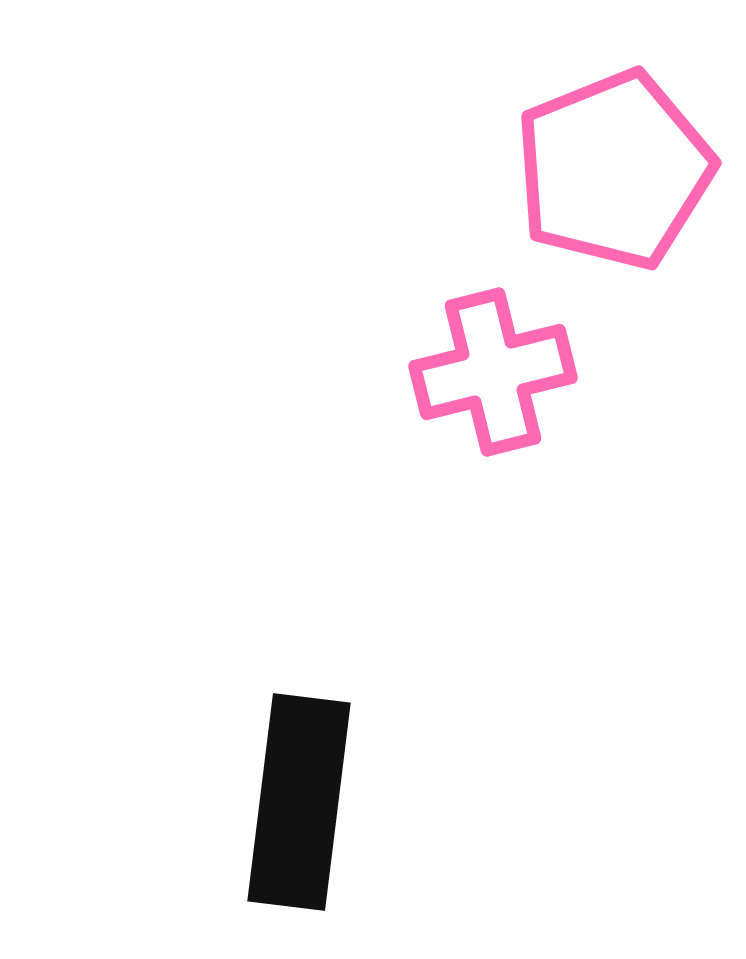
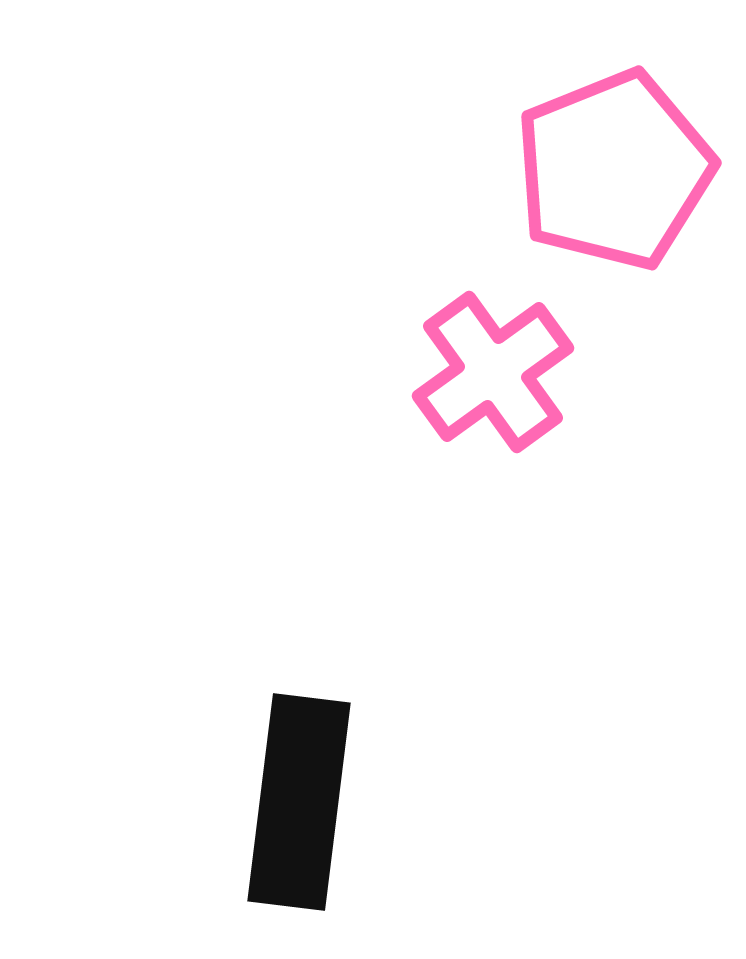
pink cross: rotated 22 degrees counterclockwise
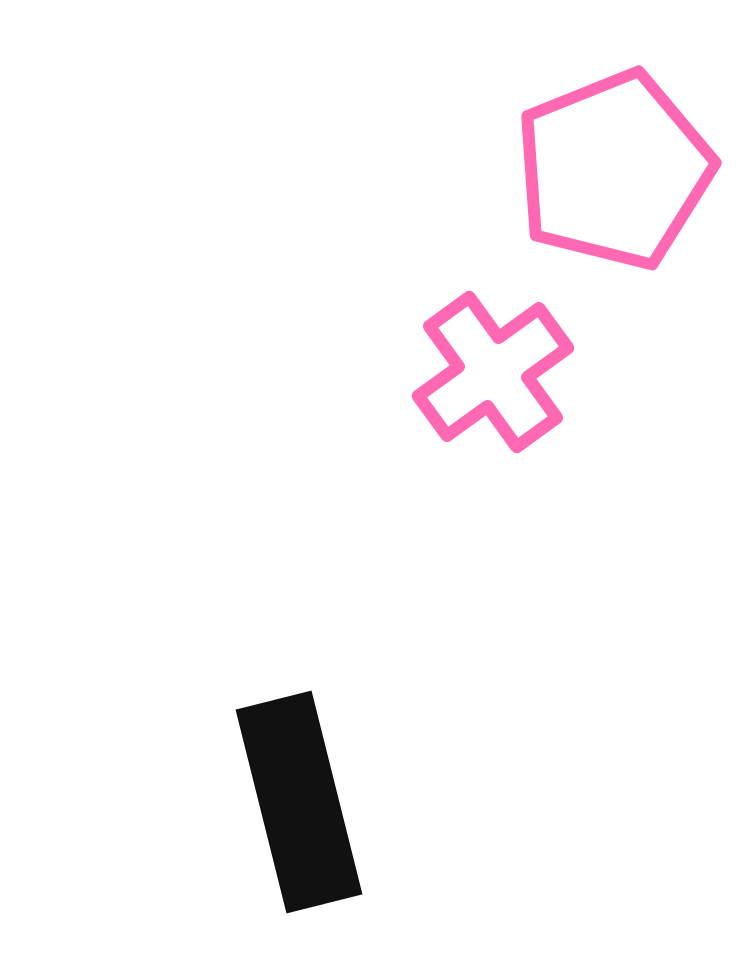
black rectangle: rotated 21 degrees counterclockwise
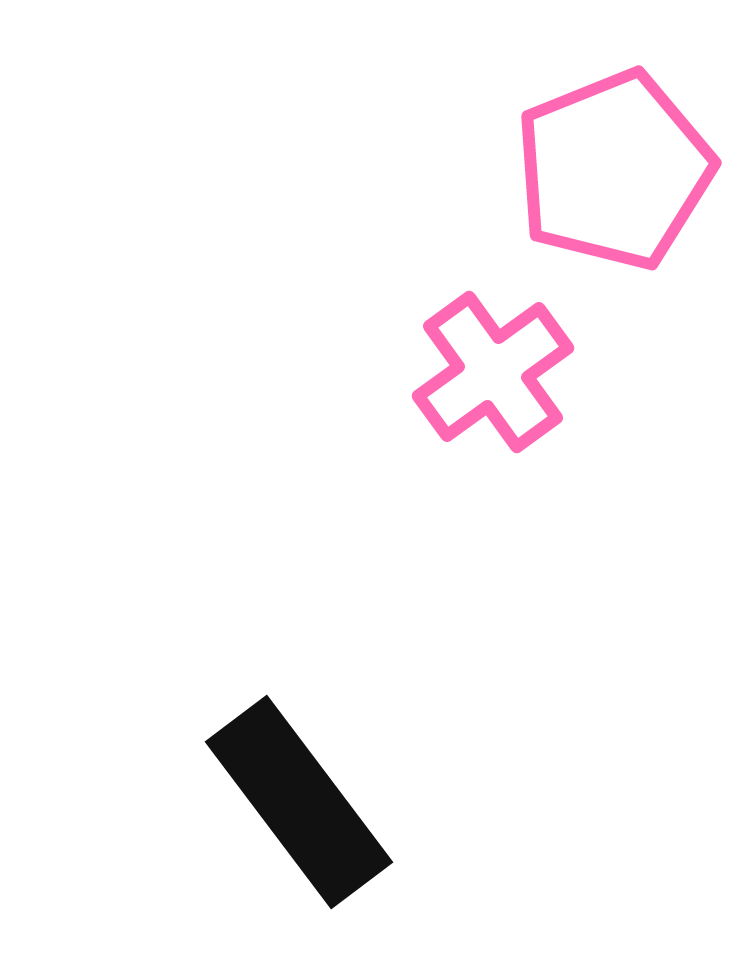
black rectangle: rotated 23 degrees counterclockwise
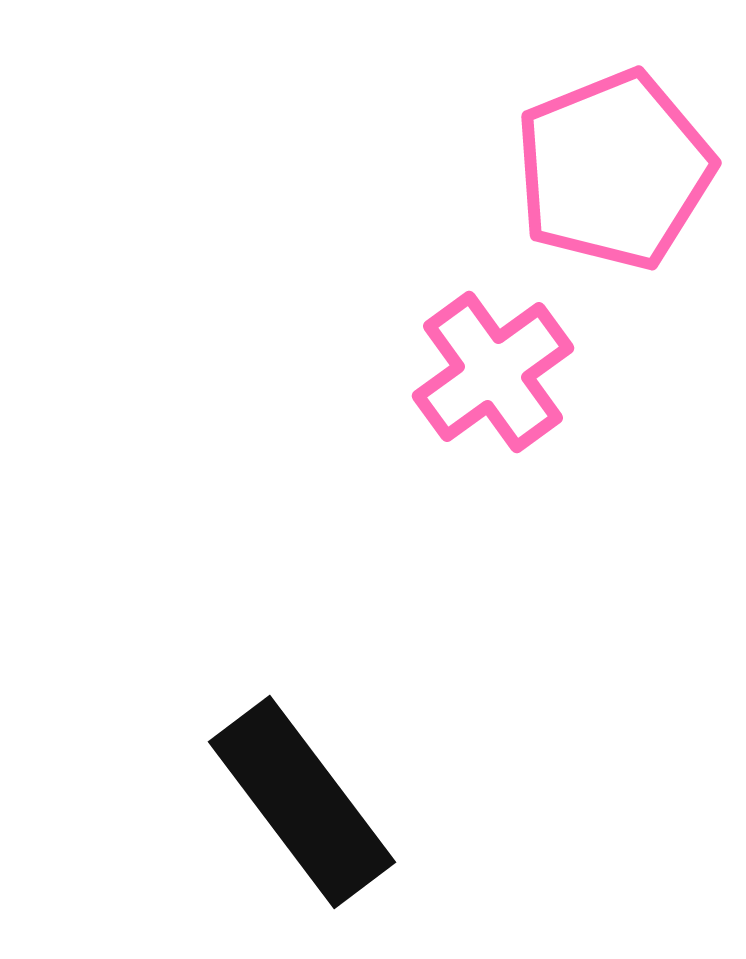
black rectangle: moved 3 px right
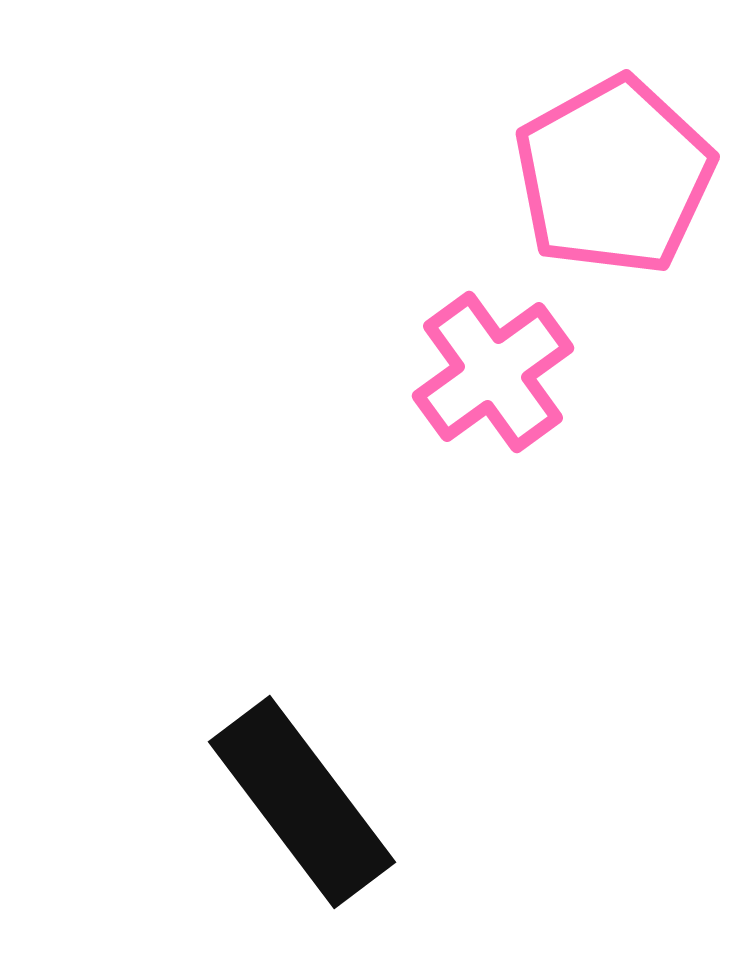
pink pentagon: moved 6 px down; rotated 7 degrees counterclockwise
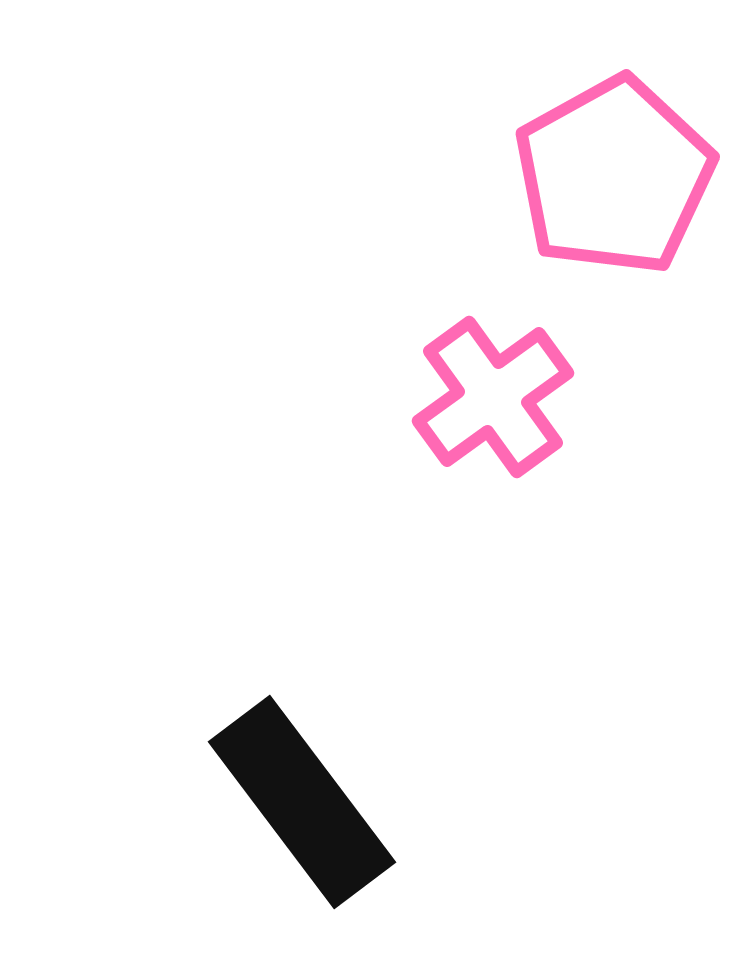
pink cross: moved 25 px down
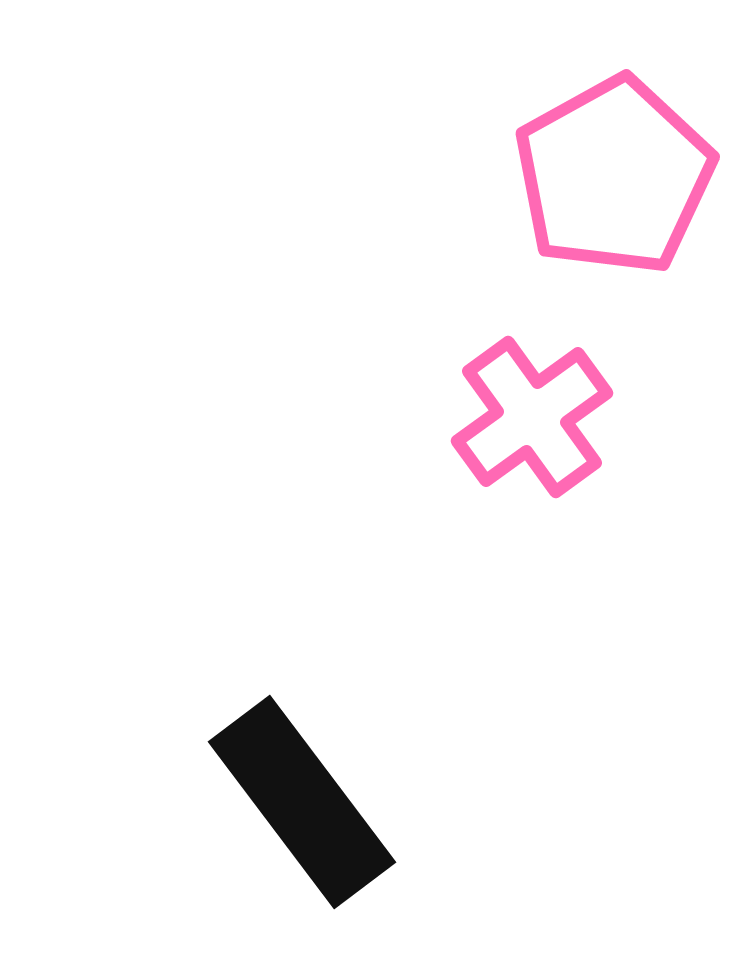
pink cross: moved 39 px right, 20 px down
